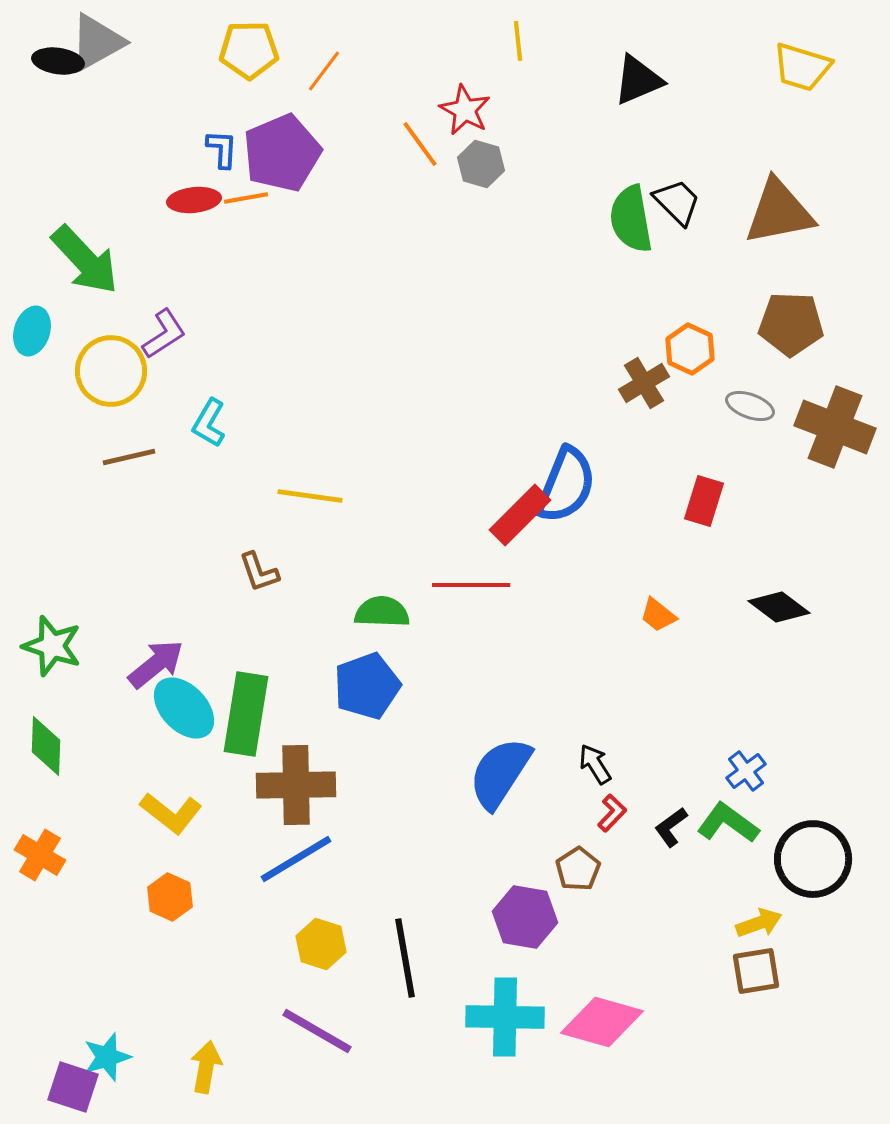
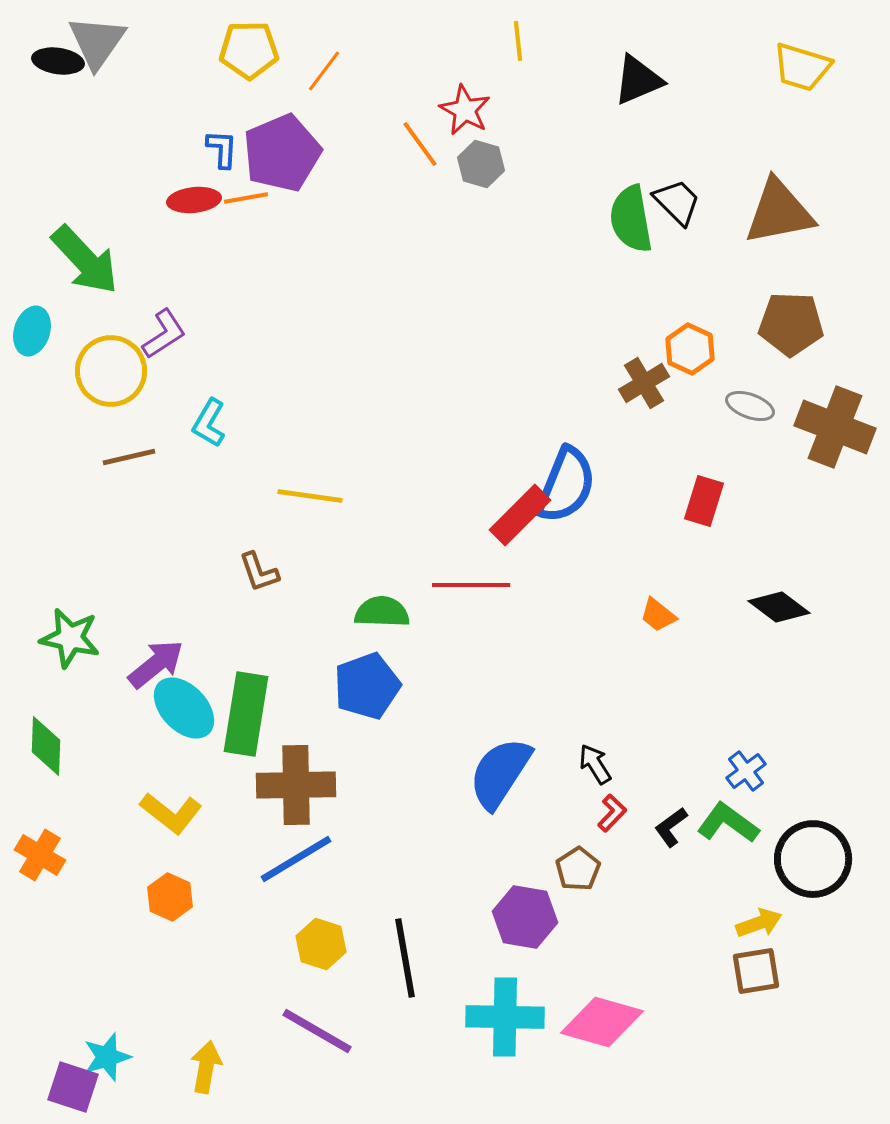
gray triangle at (97, 42): rotated 26 degrees counterclockwise
green star at (52, 646): moved 18 px right, 8 px up; rotated 6 degrees counterclockwise
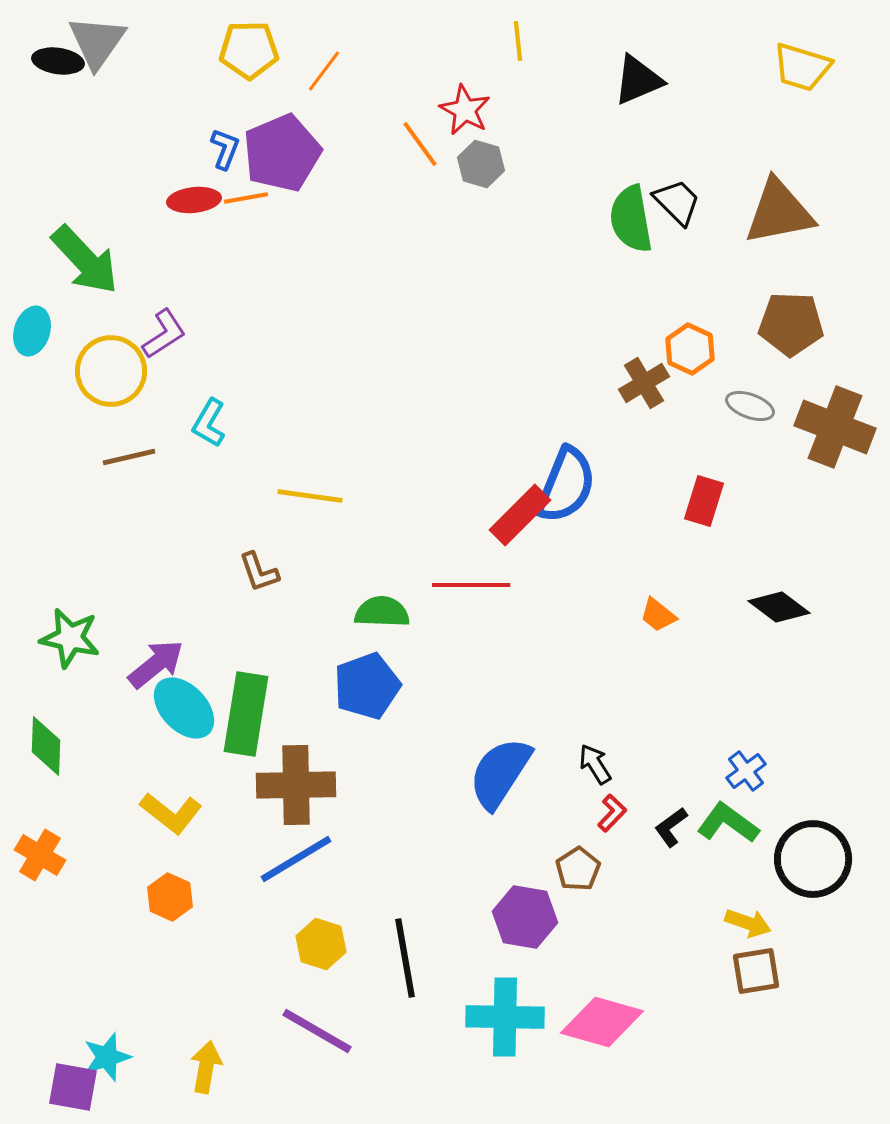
blue L-shape at (222, 149): moved 3 px right; rotated 18 degrees clockwise
yellow arrow at (759, 923): moved 11 px left; rotated 39 degrees clockwise
purple square at (73, 1087): rotated 8 degrees counterclockwise
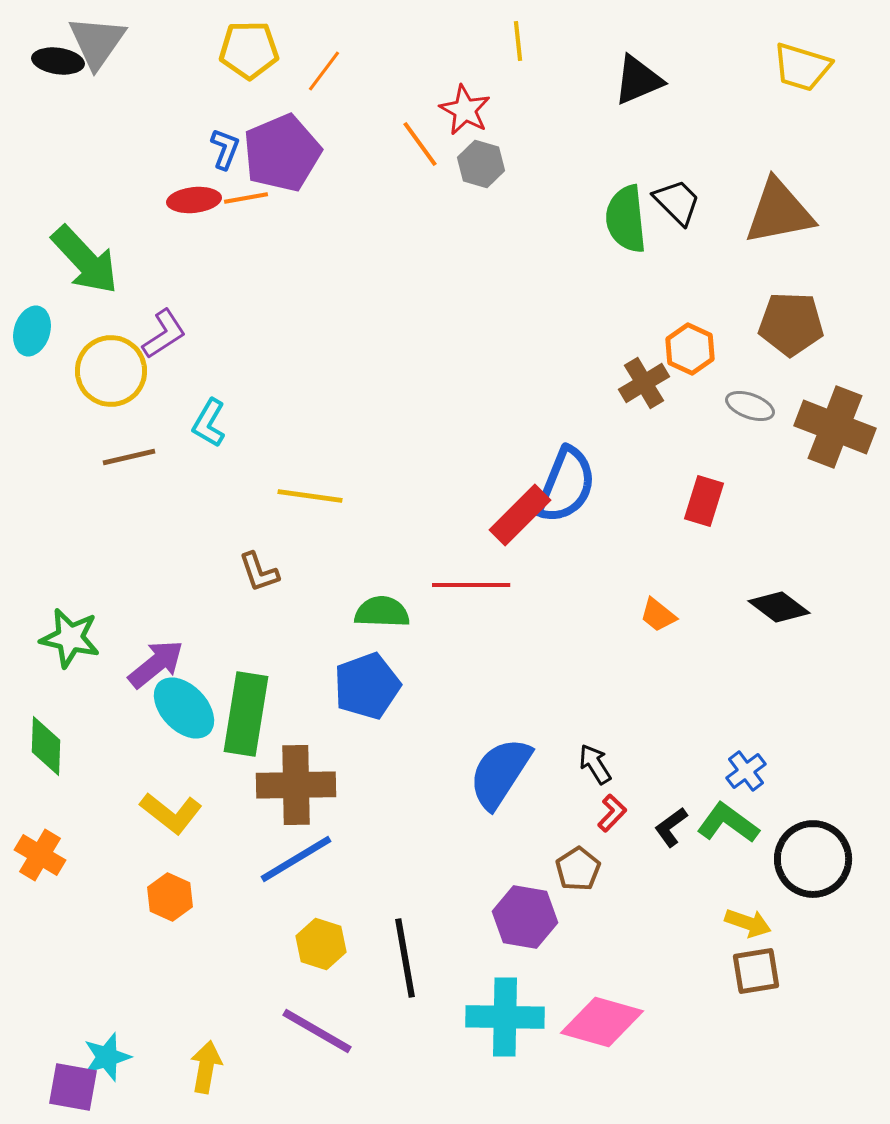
green semicircle at (631, 219): moved 5 px left; rotated 4 degrees clockwise
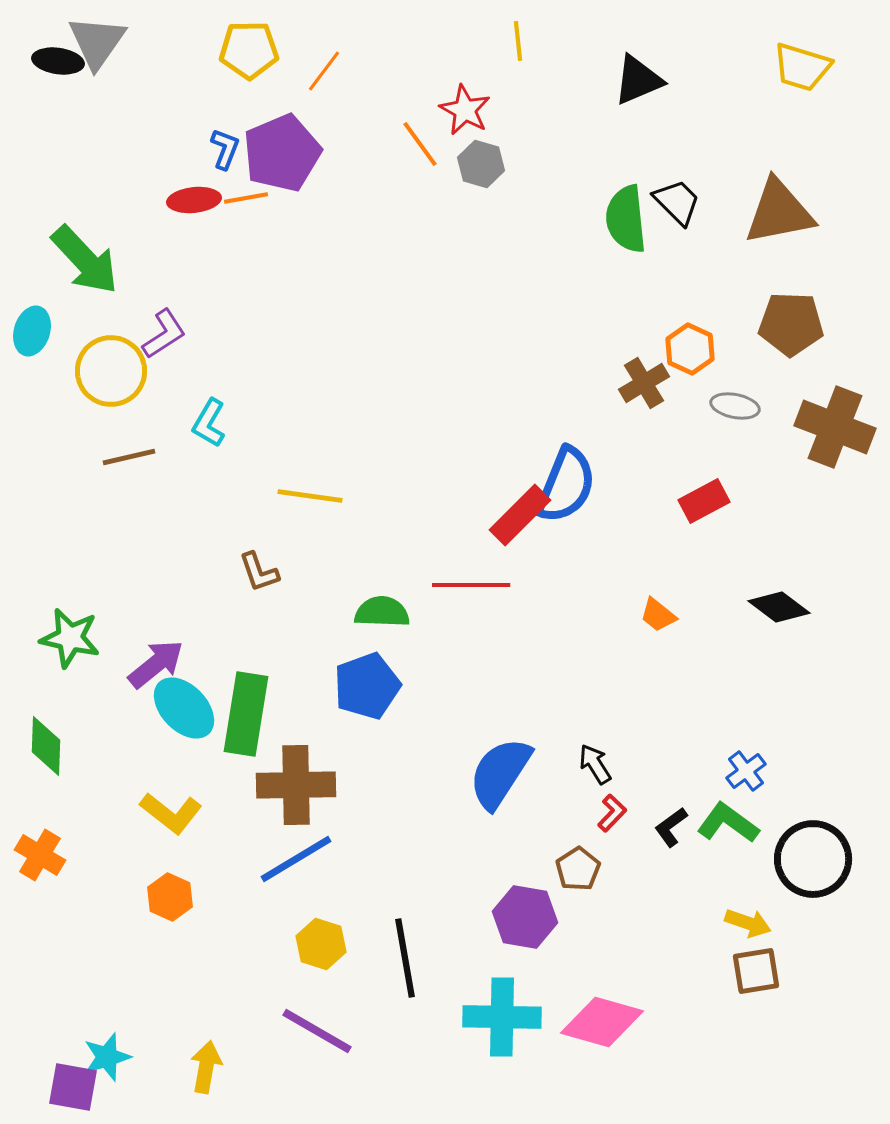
gray ellipse at (750, 406): moved 15 px left; rotated 9 degrees counterclockwise
red rectangle at (704, 501): rotated 45 degrees clockwise
cyan cross at (505, 1017): moved 3 px left
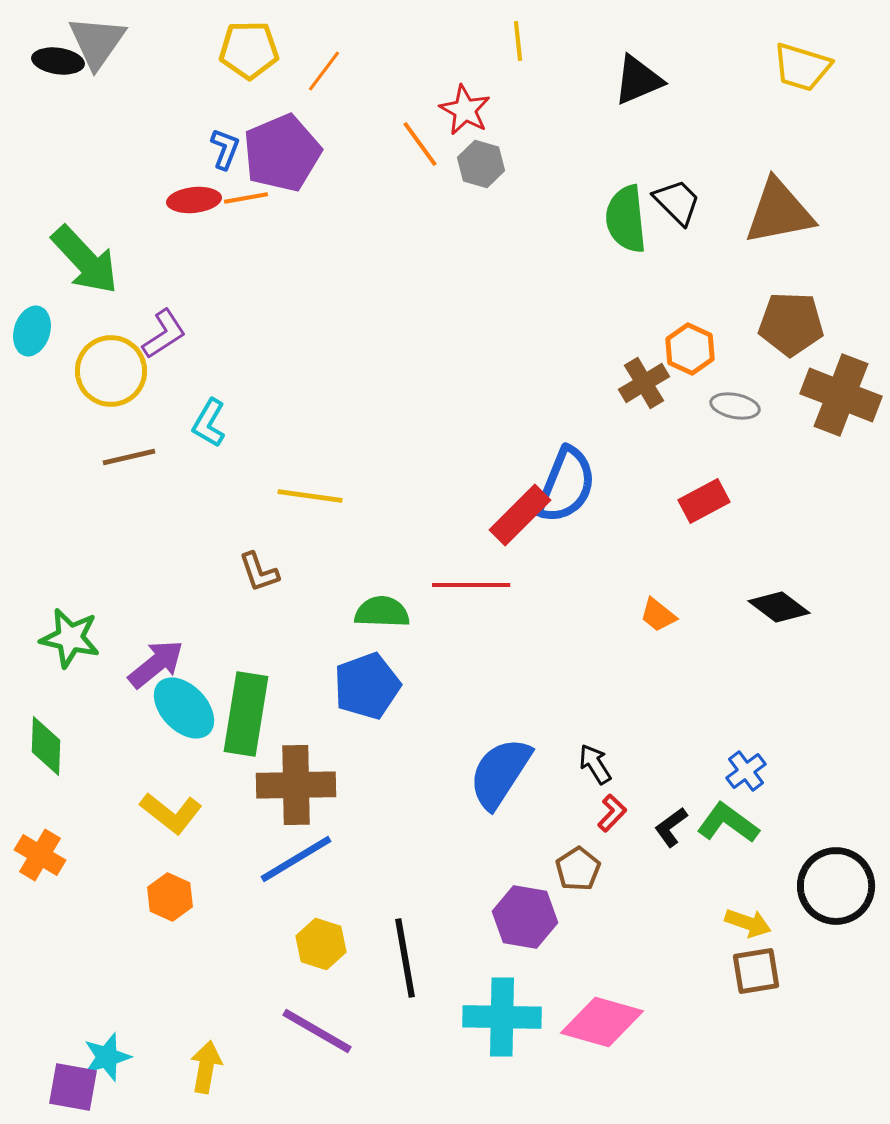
brown cross at (835, 427): moved 6 px right, 32 px up
black circle at (813, 859): moved 23 px right, 27 px down
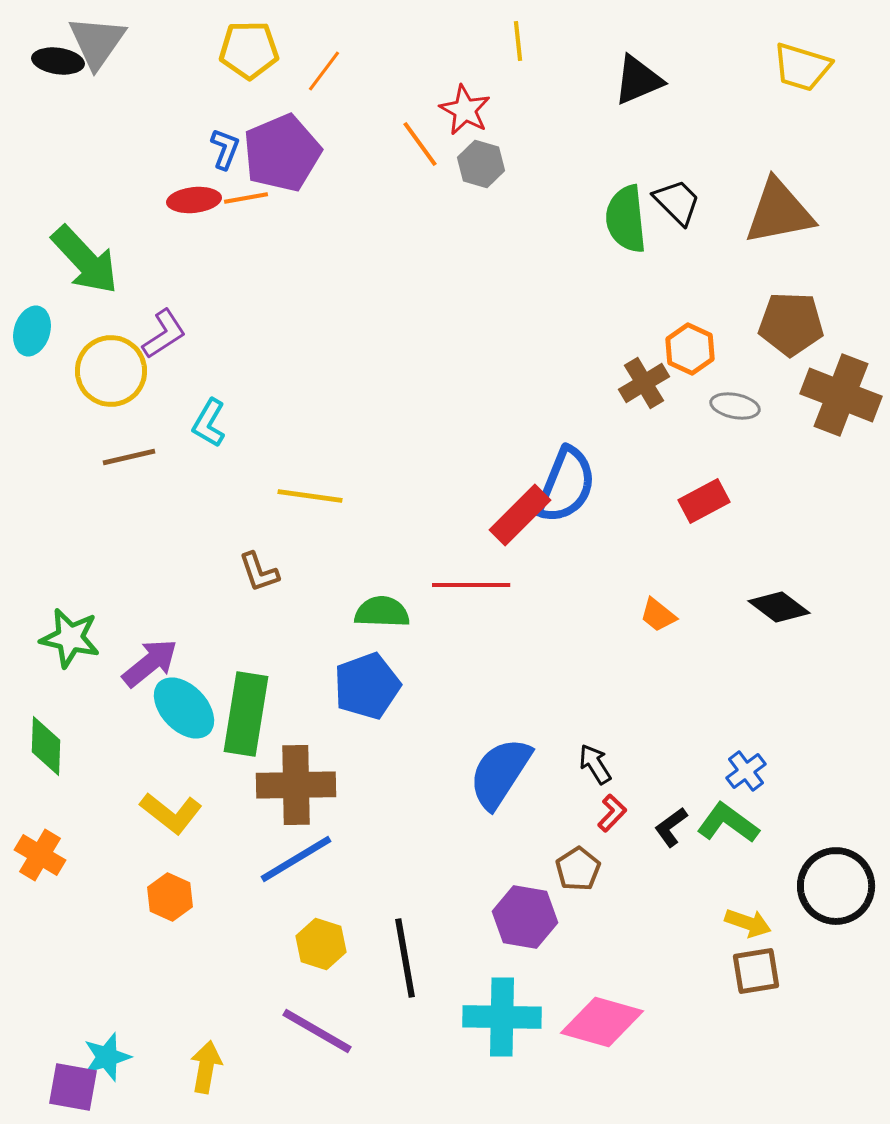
purple arrow at (156, 664): moved 6 px left, 1 px up
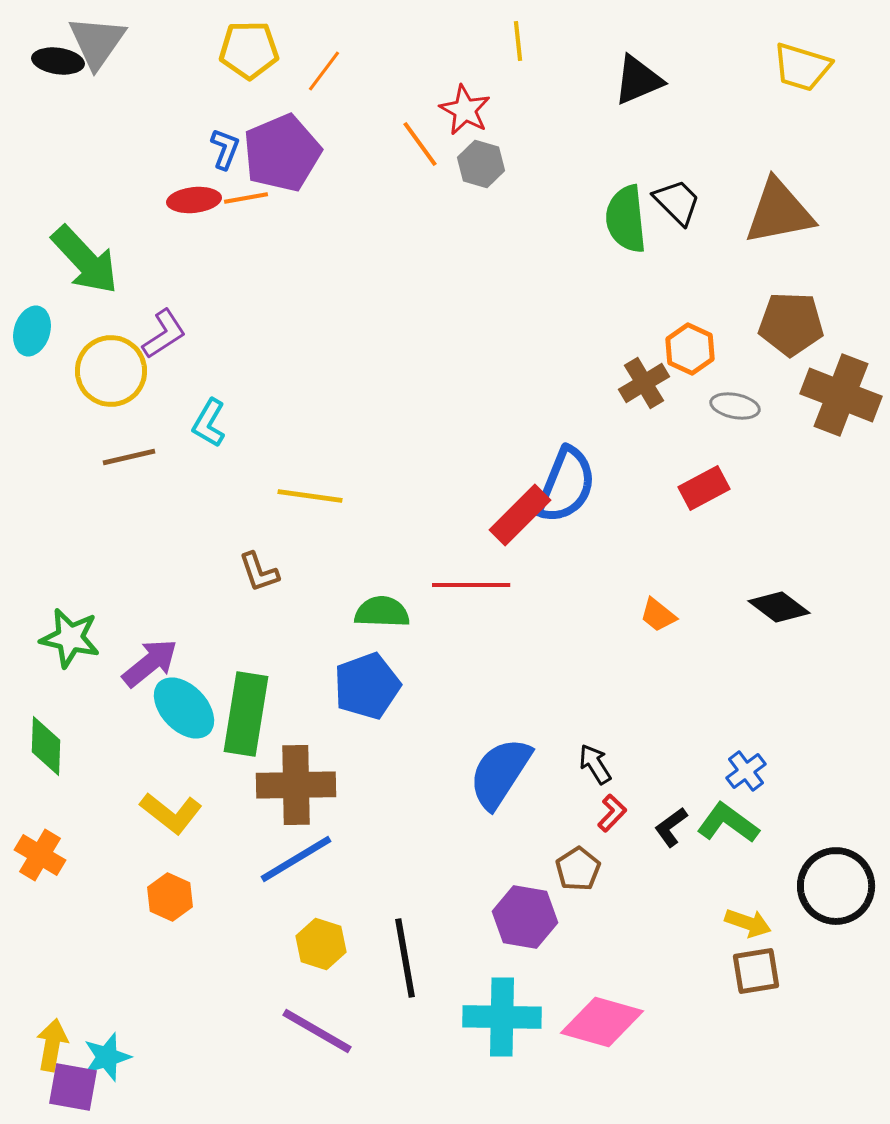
red rectangle at (704, 501): moved 13 px up
yellow arrow at (206, 1067): moved 154 px left, 22 px up
